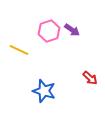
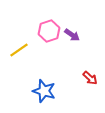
purple arrow: moved 5 px down
yellow line: rotated 60 degrees counterclockwise
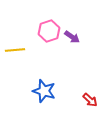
purple arrow: moved 2 px down
yellow line: moved 4 px left; rotated 30 degrees clockwise
red arrow: moved 22 px down
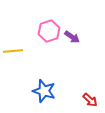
yellow line: moved 2 px left, 1 px down
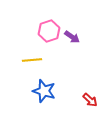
yellow line: moved 19 px right, 9 px down
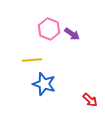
pink hexagon: moved 2 px up; rotated 20 degrees counterclockwise
purple arrow: moved 3 px up
blue star: moved 7 px up
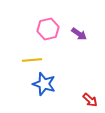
pink hexagon: moved 1 px left; rotated 25 degrees clockwise
purple arrow: moved 7 px right
